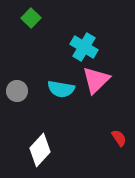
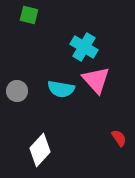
green square: moved 2 px left, 3 px up; rotated 30 degrees counterclockwise
pink triangle: rotated 28 degrees counterclockwise
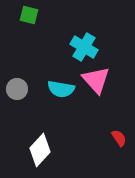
gray circle: moved 2 px up
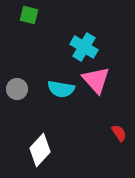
red semicircle: moved 5 px up
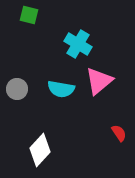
cyan cross: moved 6 px left, 3 px up
pink triangle: moved 3 px right, 1 px down; rotated 32 degrees clockwise
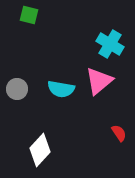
cyan cross: moved 32 px right
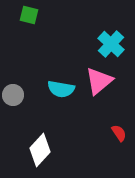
cyan cross: moved 1 px right; rotated 12 degrees clockwise
gray circle: moved 4 px left, 6 px down
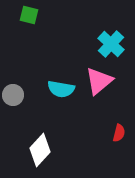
red semicircle: rotated 48 degrees clockwise
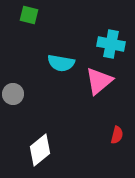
cyan cross: rotated 32 degrees counterclockwise
cyan semicircle: moved 26 px up
gray circle: moved 1 px up
red semicircle: moved 2 px left, 2 px down
white diamond: rotated 8 degrees clockwise
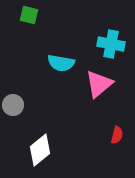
pink triangle: moved 3 px down
gray circle: moved 11 px down
